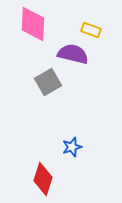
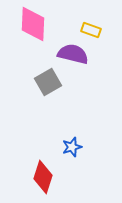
red diamond: moved 2 px up
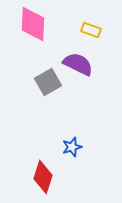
purple semicircle: moved 5 px right, 10 px down; rotated 12 degrees clockwise
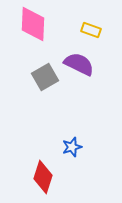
purple semicircle: moved 1 px right
gray square: moved 3 px left, 5 px up
